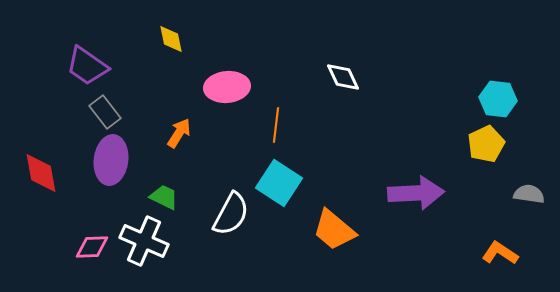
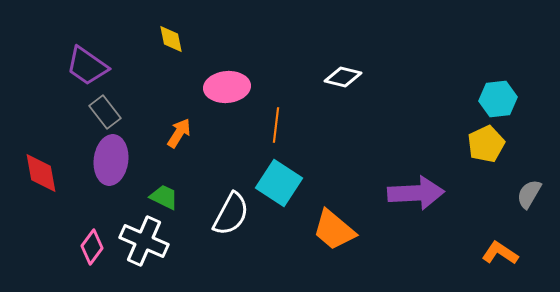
white diamond: rotated 51 degrees counterclockwise
cyan hexagon: rotated 12 degrees counterclockwise
gray semicircle: rotated 68 degrees counterclockwise
pink diamond: rotated 52 degrees counterclockwise
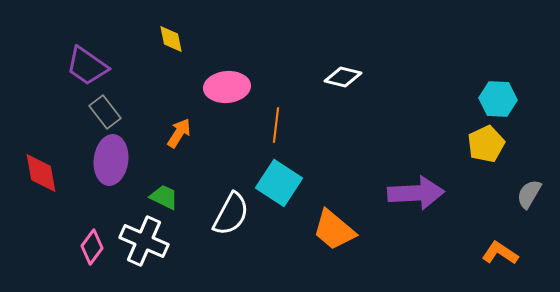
cyan hexagon: rotated 9 degrees clockwise
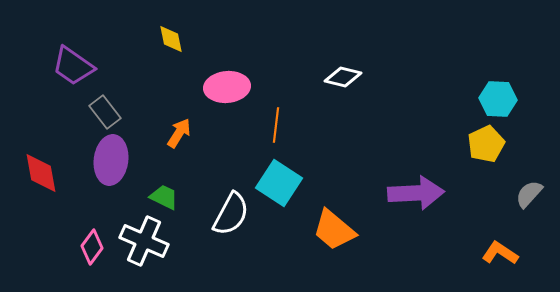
purple trapezoid: moved 14 px left
gray semicircle: rotated 12 degrees clockwise
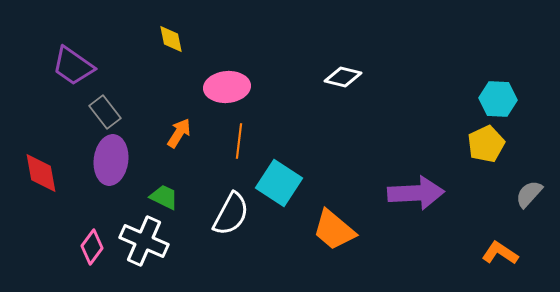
orange line: moved 37 px left, 16 px down
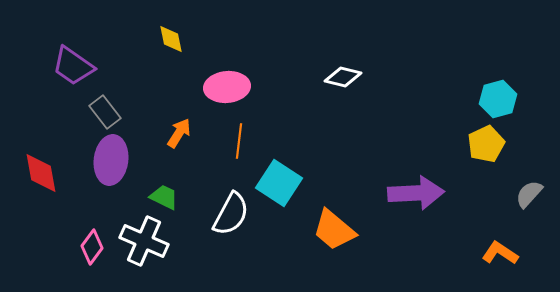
cyan hexagon: rotated 18 degrees counterclockwise
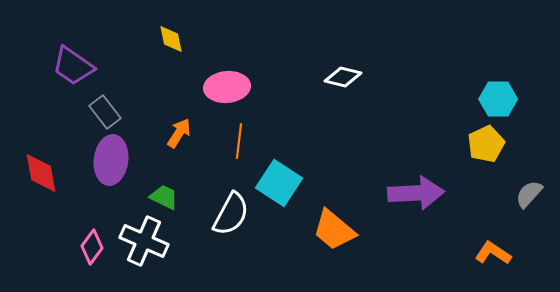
cyan hexagon: rotated 15 degrees clockwise
orange L-shape: moved 7 px left
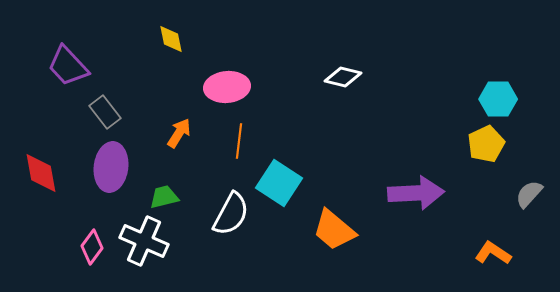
purple trapezoid: moved 5 px left; rotated 12 degrees clockwise
purple ellipse: moved 7 px down
green trapezoid: rotated 40 degrees counterclockwise
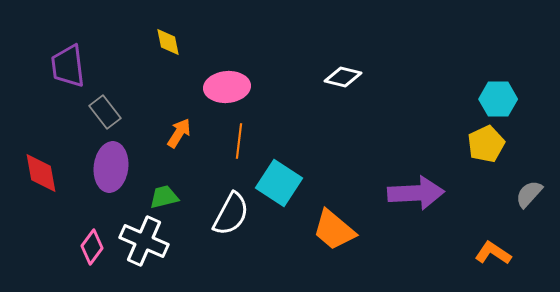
yellow diamond: moved 3 px left, 3 px down
purple trapezoid: rotated 36 degrees clockwise
